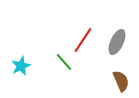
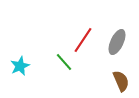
cyan star: moved 1 px left
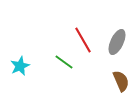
red line: rotated 64 degrees counterclockwise
green line: rotated 12 degrees counterclockwise
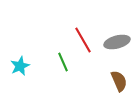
gray ellipse: rotated 50 degrees clockwise
green line: moved 1 px left; rotated 30 degrees clockwise
brown semicircle: moved 2 px left
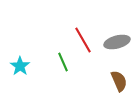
cyan star: rotated 12 degrees counterclockwise
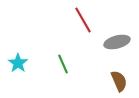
red line: moved 20 px up
green line: moved 2 px down
cyan star: moved 2 px left, 3 px up
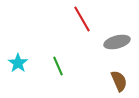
red line: moved 1 px left, 1 px up
green line: moved 5 px left, 2 px down
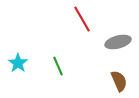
gray ellipse: moved 1 px right
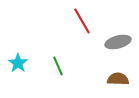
red line: moved 2 px down
brown semicircle: moved 1 px left, 2 px up; rotated 65 degrees counterclockwise
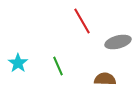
brown semicircle: moved 13 px left
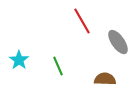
gray ellipse: rotated 70 degrees clockwise
cyan star: moved 1 px right, 3 px up
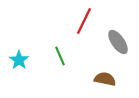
red line: moved 2 px right; rotated 56 degrees clockwise
green line: moved 2 px right, 10 px up
brown semicircle: rotated 10 degrees clockwise
